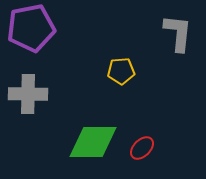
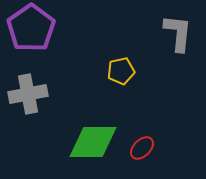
purple pentagon: rotated 24 degrees counterclockwise
yellow pentagon: rotated 8 degrees counterclockwise
gray cross: rotated 12 degrees counterclockwise
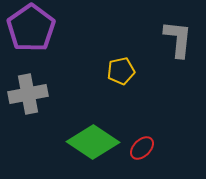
gray L-shape: moved 6 px down
green diamond: rotated 33 degrees clockwise
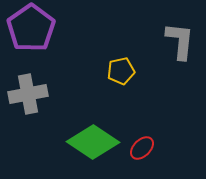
gray L-shape: moved 2 px right, 2 px down
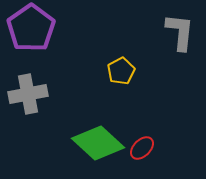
gray L-shape: moved 9 px up
yellow pentagon: rotated 16 degrees counterclockwise
green diamond: moved 5 px right, 1 px down; rotated 9 degrees clockwise
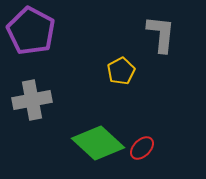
purple pentagon: moved 3 px down; rotated 9 degrees counterclockwise
gray L-shape: moved 19 px left, 2 px down
gray cross: moved 4 px right, 6 px down
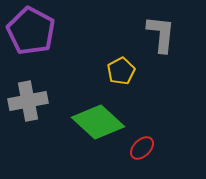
gray cross: moved 4 px left, 1 px down
green diamond: moved 21 px up
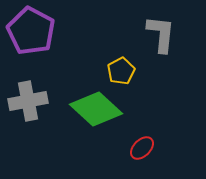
green diamond: moved 2 px left, 13 px up
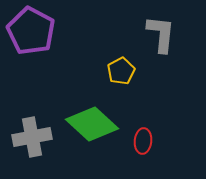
gray cross: moved 4 px right, 36 px down
green diamond: moved 4 px left, 15 px down
red ellipse: moved 1 px right, 7 px up; rotated 40 degrees counterclockwise
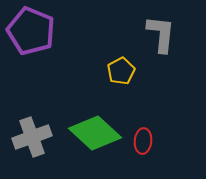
purple pentagon: rotated 6 degrees counterclockwise
green diamond: moved 3 px right, 9 px down
gray cross: rotated 9 degrees counterclockwise
